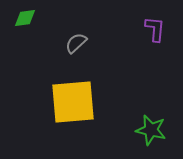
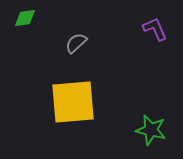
purple L-shape: rotated 28 degrees counterclockwise
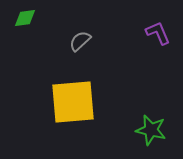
purple L-shape: moved 3 px right, 4 px down
gray semicircle: moved 4 px right, 2 px up
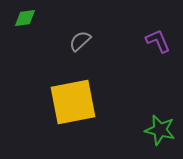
purple L-shape: moved 8 px down
yellow square: rotated 6 degrees counterclockwise
green star: moved 9 px right
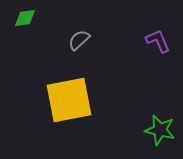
gray semicircle: moved 1 px left, 1 px up
yellow square: moved 4 px left, 2 px up
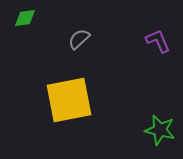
gray semicircle: moved 1 px up
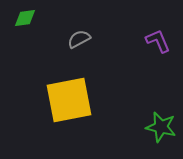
gray semicircle: rotated 15 degrees clockwise
green star: moved 1 px right, 3 px up
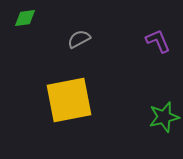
green star: moved 3 px right, 10 px up; rotated 28 degrees counterclockwise
